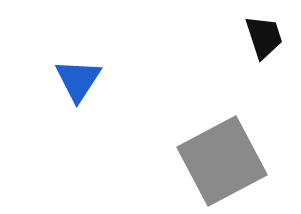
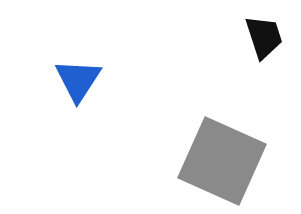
gray square: rotated 38 degrees counterclockwise
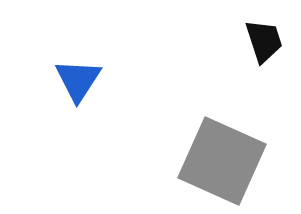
black trapezoid: moved 4 px down
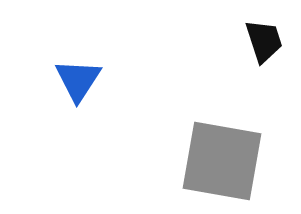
gray square: rotated 14 degrees counterclockwise
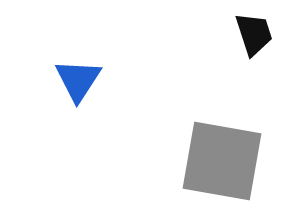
black trapezoid: moved 10 px left, 7 px up
